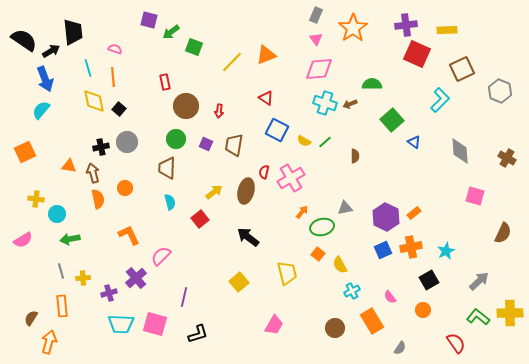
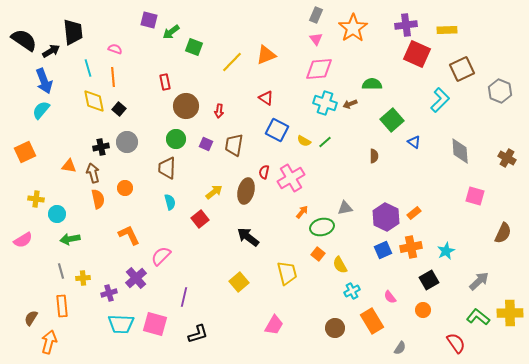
blue arrow at (45, 79): moved 1 px left, 2 px down
brown semicircle at (355, 156): moved 19 px right
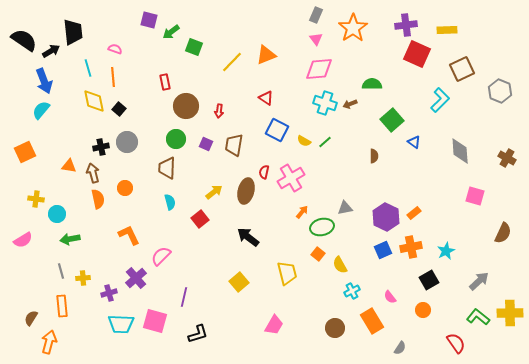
pink square at (155, 324): moved 3 px up
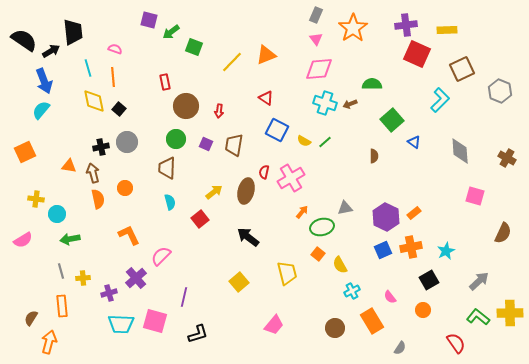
pink trapezoid at (274, 325): rotated 10 degrees clockwise
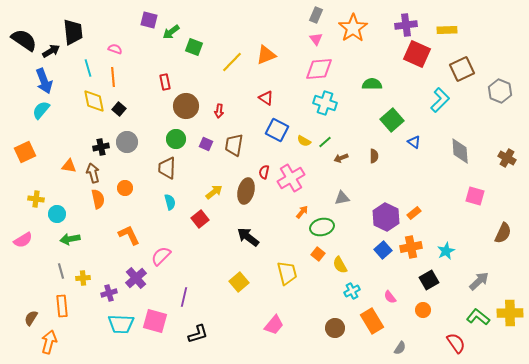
brown arrow at (350, 104): moved 9 px left, 54 px down
gray triangle at (345, 208): moved 3 px left, 10 px up
blue square at (383, 250): rotated 18 degrees counterclockwise
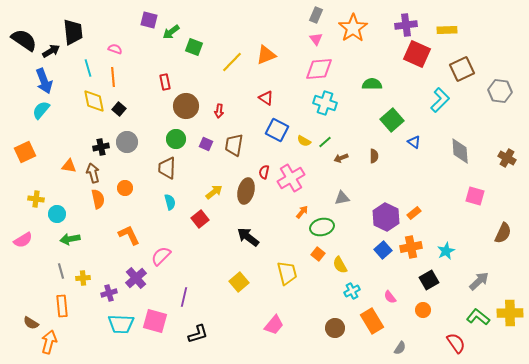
gray hexagon at (500, 91): rotated 15 degrees counterclockwise
brown semicircle at (31, 318): moved 5 px down; rotated 91 degrees counterclockwise
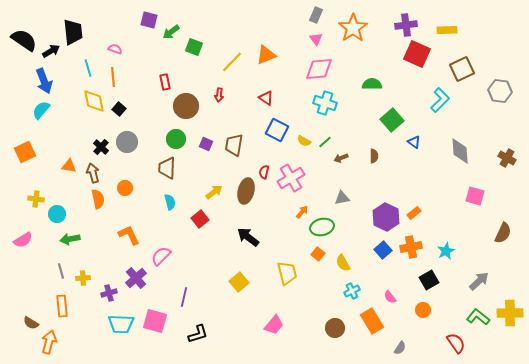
red arrow at (219, 111): moved 16 px up
black cross at (101, 147): rotated 35 degrees counterclockwise
yellow semicircle at (340, 265): moved 3 px right, 2 px up
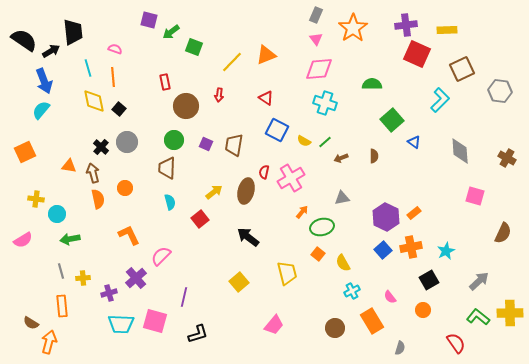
green circle at (176, 139): moved 2 px left, 1 px down
gray semicircle at (400, 348): rotated 16 degrees counterclockwise
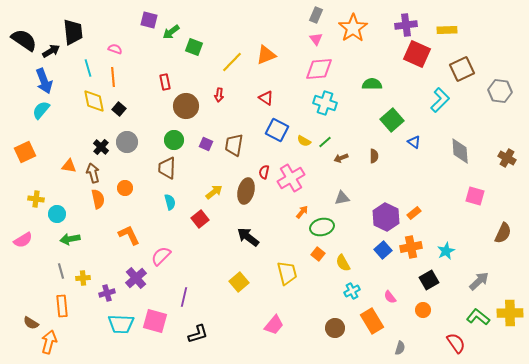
purple cross at (109, 293): moved 2 px left
